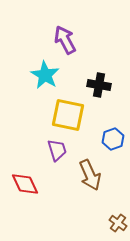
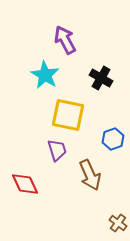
black cross: moved 2 px right, 7 px up; rotated 20 degrees clockwise
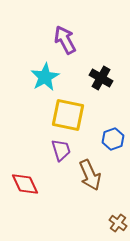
cyan star: moved 2 px down; rotated 12 degrees clockwise
purple trapezoid: moved 4 px right
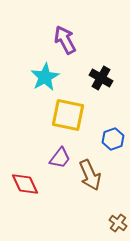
purple trapezoid: moved 1 px left, 8 px down; rotated 55 degrees clockwise
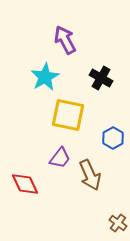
blue hexagon: moved 1 px up; rotated 10 degrees counterclockwise
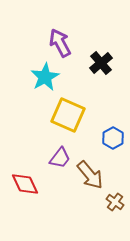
purple arrow: moved 5 px left, 3 px down
black cross: moved 15 px up; rotated 20 degrees clockwise
yellow square: rotated 12 degrees clockwise
brown arrow: rotated 16 degrees counterclockwise
brown cross: moved 3 px left, 21 px up
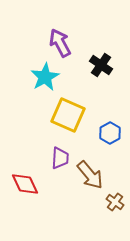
black cross: moved 2 px down; rotated 15 degrees counterclockwise
blue hexagon: moved 3 px left, 5 px up
purple trapezoid: rotated 35 degrees counterclockwise
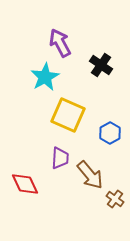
brown cross: moved 3 px up
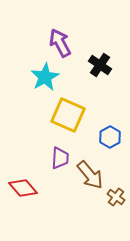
black cross: moved 1 px left
blue hexagon: moved 4 px down
red diamond: moved 2 px left, 4 px down; rotated 16 degrees counterclockwise
brown cross: moved 1 px right, 2 px up
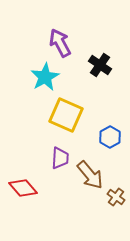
yellow square: moved 2 px left
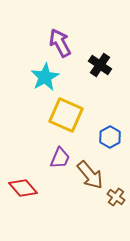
purple trapezoid: rotated 20 degrees clockwise
